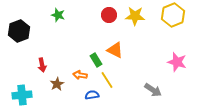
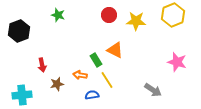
yellow star: moved 1 px right, 5 px down
brown star: rotated 16 degrees clockwise
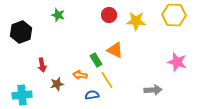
yellow hexagon: moved 1 px right; rotated 25 degrees clockwise
black hexagon: moved 2 px right, 1 px down
gray arrow: rotated 36 degrees counterclockwise
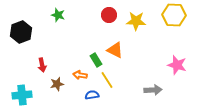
pink star: moved 3 px down
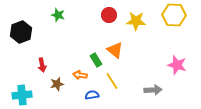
orange triangle: rotated 12 degrees clockwise
yellow line: moved 5 px right, 1 px down
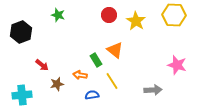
yellow star: rotated 30 degrees clockwise
red arrow: rotated 40 degrees counterclockwise
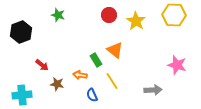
brown star: rotated 24 degrees clockwise
blue semicircle: rotated 104 degrees counterclockwise
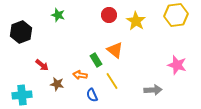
yellow hexagon: moved 2 px right; rotated 10 degrees counterclockwise
